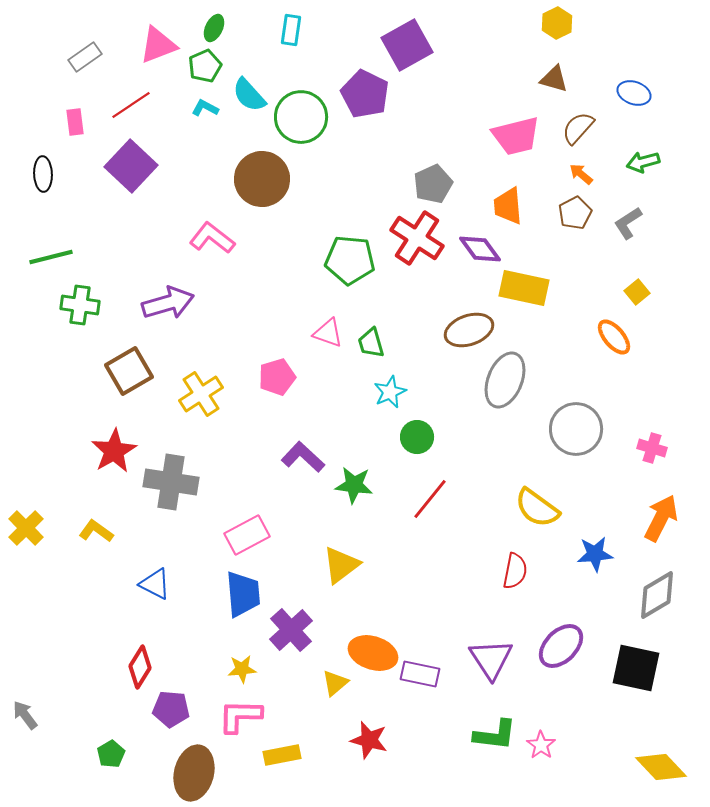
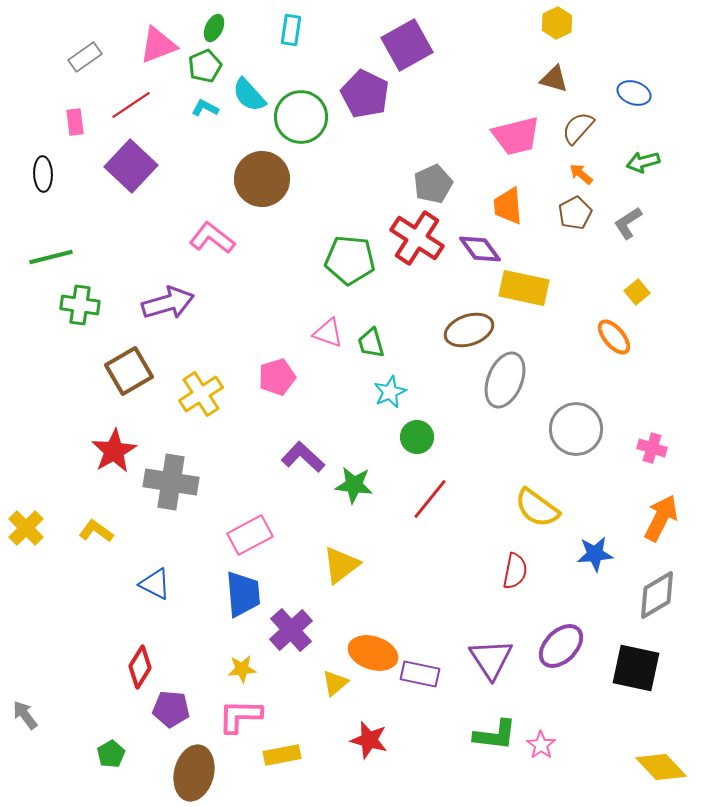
pink rectangle at (247, 535): moved 3 px right
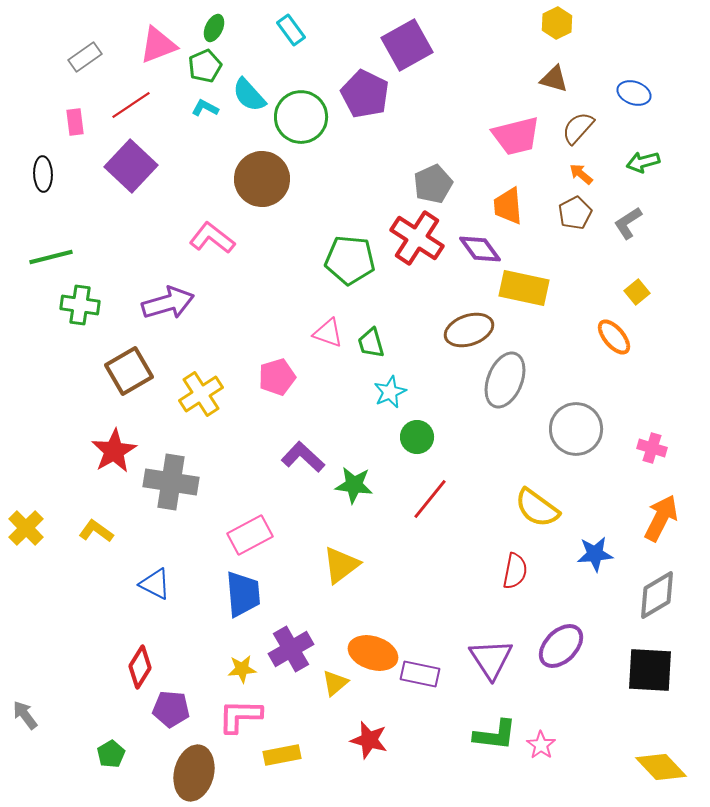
cyan rectangle at (291, 30): rotated 44 degrees counterclockwise
purple cross at (291, 630): moved 19 px down; rotated 12 degrees clockwise
black square at (636, 668): moved 14 px right, 2 px down; rotated 9 degrees counterclockwise
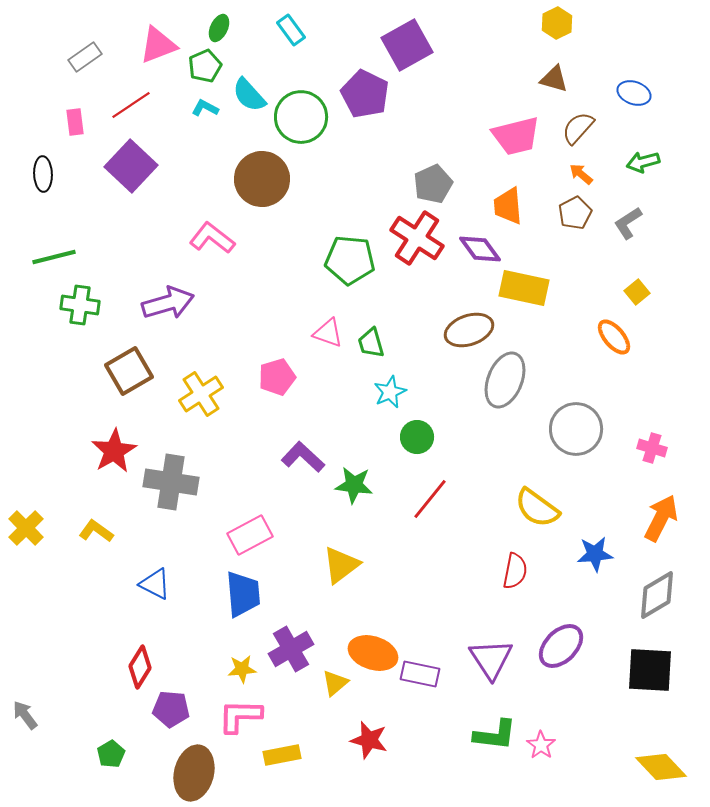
green ellipse at (214, 28): moved 5 px right
green line at (51, 257): moved 3 px right
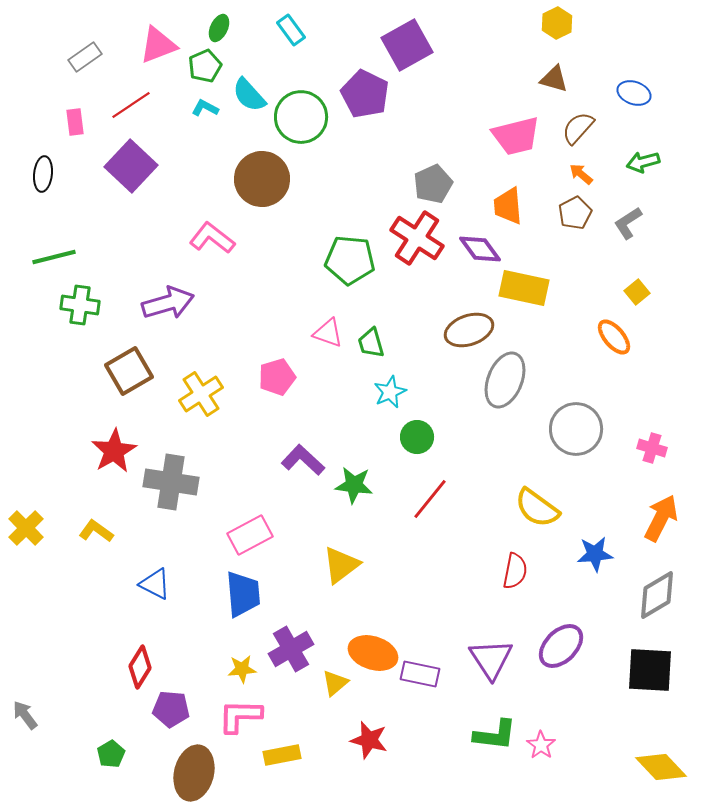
black ellipse at (43, 174): rotated 8 degrees clockwise
purple L-shape at (303, 457): moved 3 px down
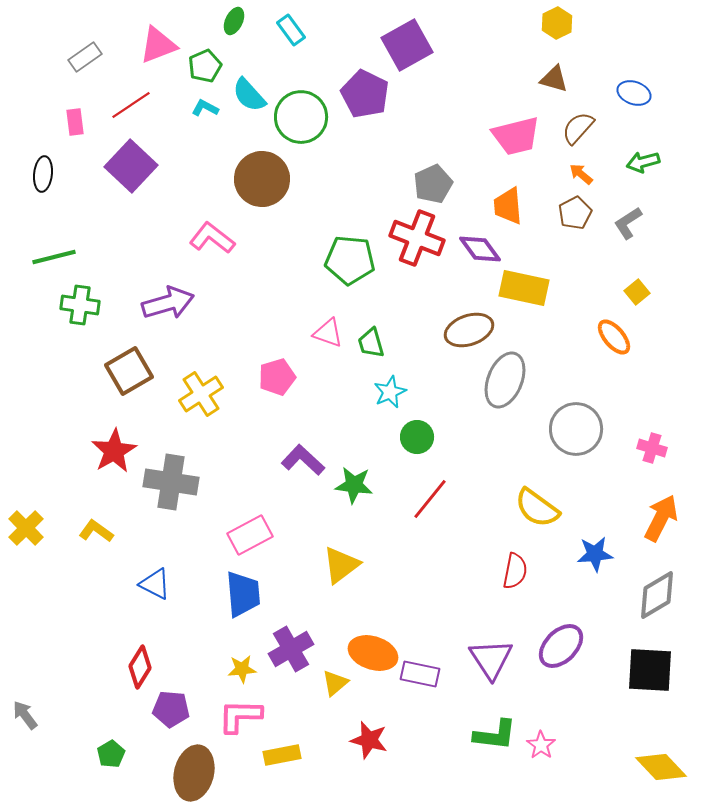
green ellipse at (219, 28): moved 15 px right, 7 px up
red cross at (417, 238): rotated 12 degrees counterclockwise
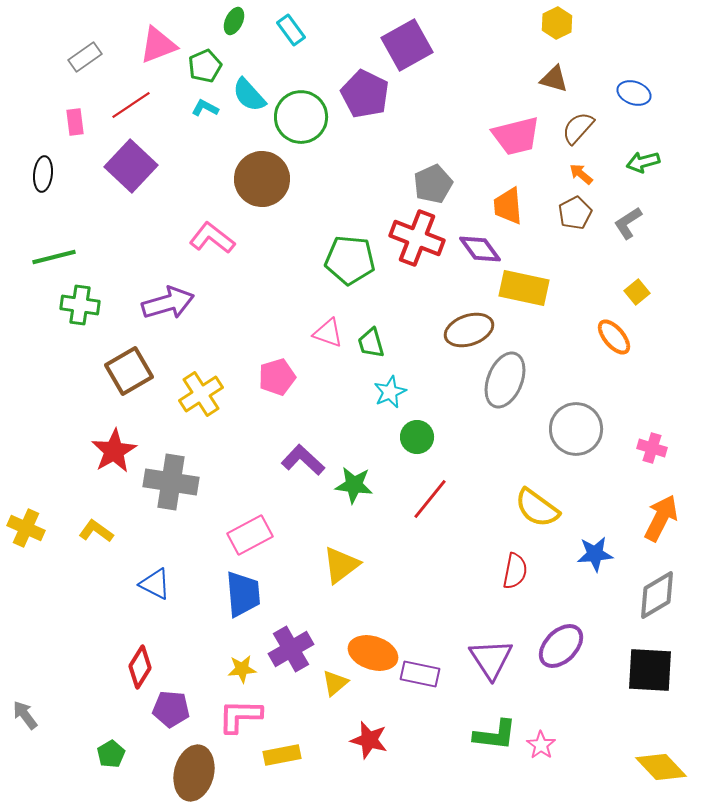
yellow cross at (26, 528): rotated 21 degrees counterclockwise
